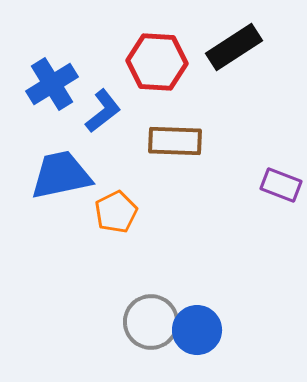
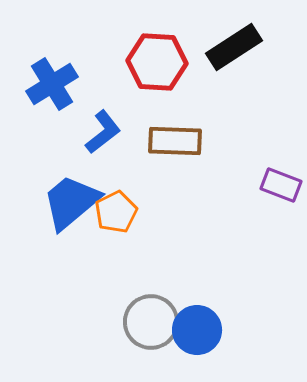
blue L-shape: moved 21 px down
blue trapezoid: moved 10 px right, 27 px down; rotated 28 degrees counterclockwise
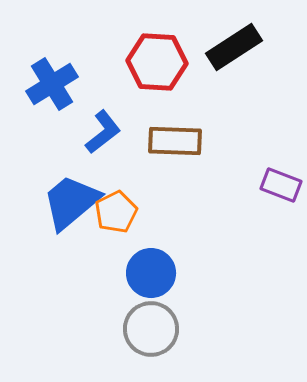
gray circle: moved 7 px down
blue circle: moved 46 px left, 57 px up
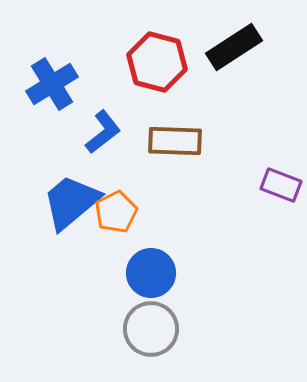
red hexagon: rotated 12 degrees clockwise
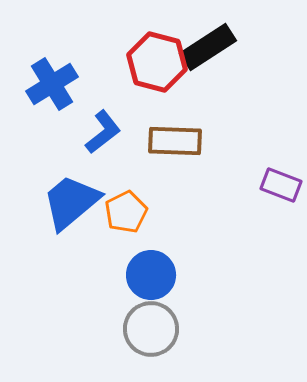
black rectangle: moved 26 px left
orange pentagon: moved 10 px right
blue circle: moved 2 px down
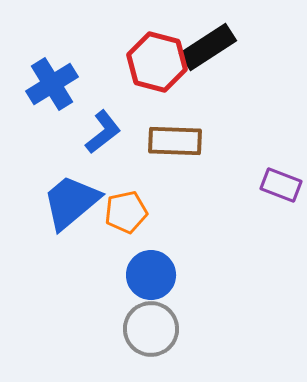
orange pentagon: rotated 15 degrees clockwise
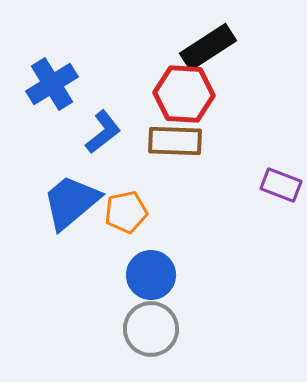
red hexagon: moved 27 px right, 32 px down; rotated 12 degrees counterclockwise
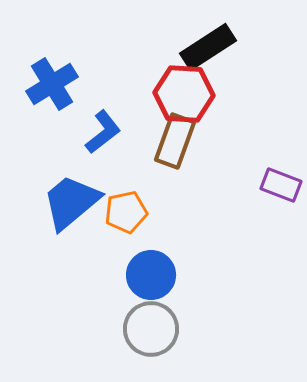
brown rectangle: rotated 72 degrees counterclockwise
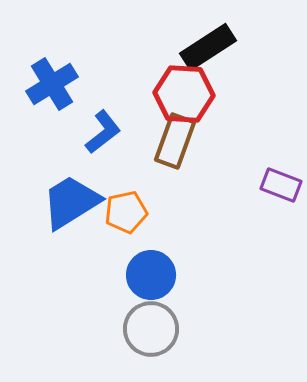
blue trapezoid: rotated 8 degrees clockwise
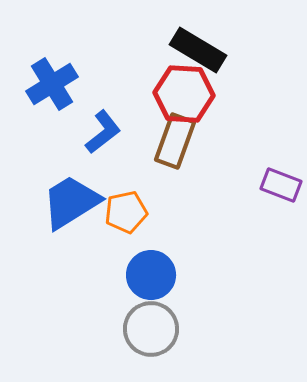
black rectangle: moved 10 px left, 3 px down; rotated 64 degrees clockwise
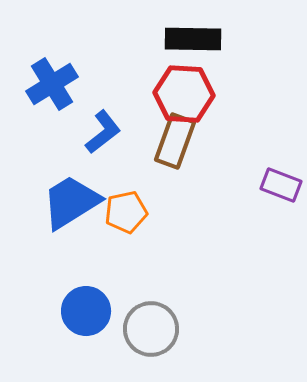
black rectangle: moved 5 px left, 11 px up; rotated 30 degrees counterclockwise
blue circle: moved 65 px left, 36 px down
